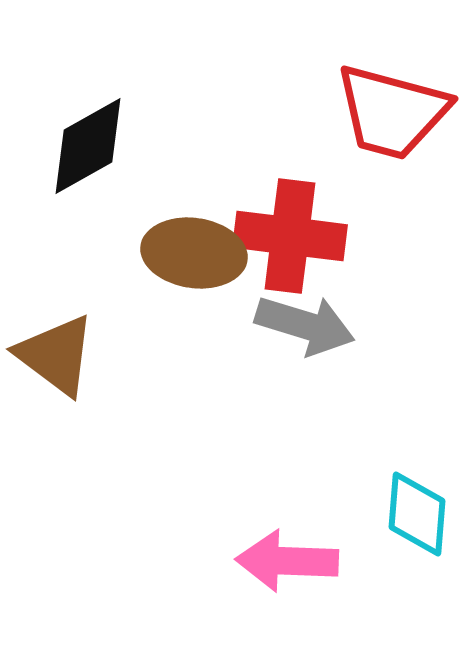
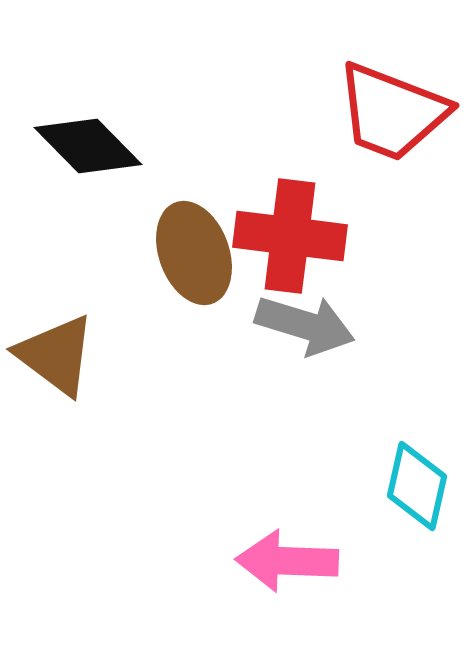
red trapezoid: rotated 6 degrees clockwise
black diamond: rotated 75 degrees clockwise
brown ellipse: rotated 62 degrees clockwise
cyan diamond: moved 28 px up; rotated 8 degrees clockwise
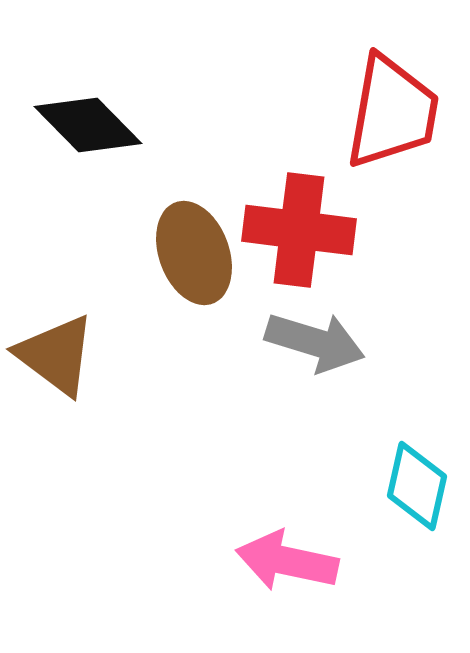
red trapezoid: rotated 101 degrees counterclockwise
black diamond: moved 21 px up
red cross: moved 9 px right, 6 px up
gray arrow: moved 10 px right, 17 px down
pink arrow: rotated 10 degrees clockwise
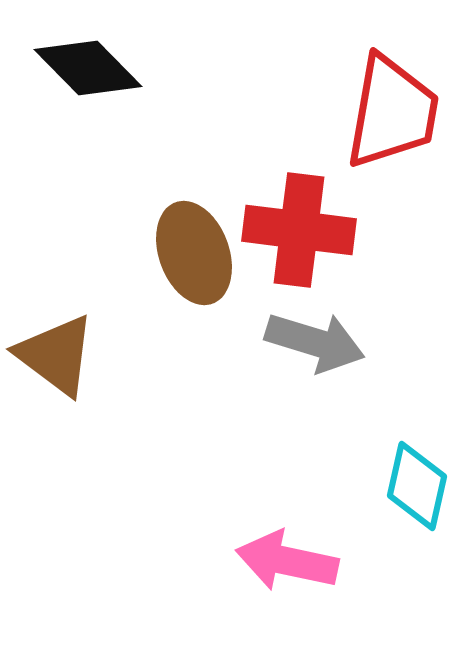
black diamond: moved 57 px up
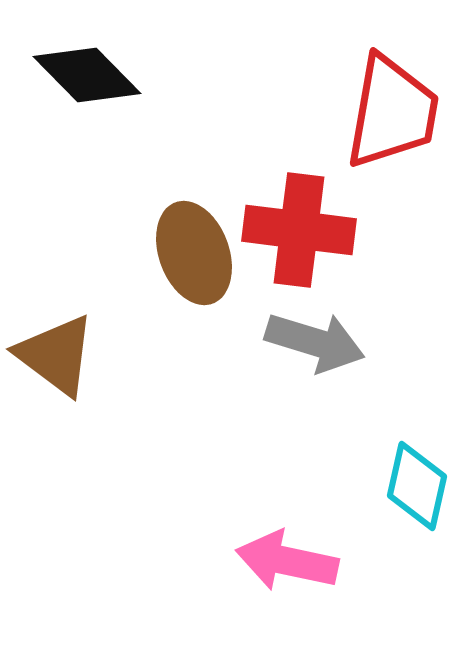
black diamond: moved 1 px left, 7 px down
